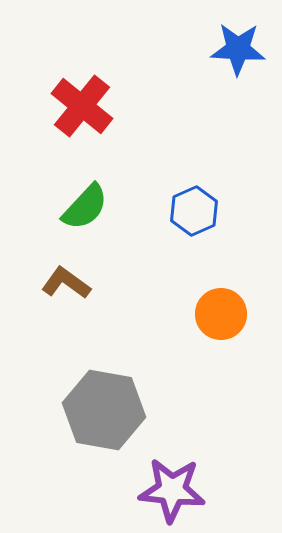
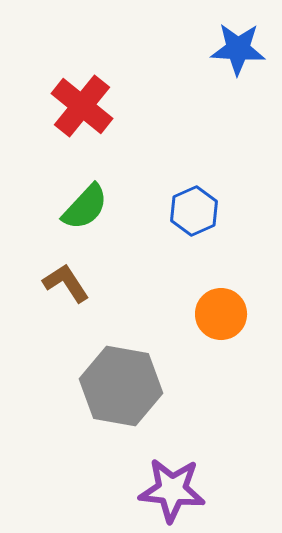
brown L-shape: rotated 21 degrees clockwise
gray hexagon: moved 17 px right, 24 px up
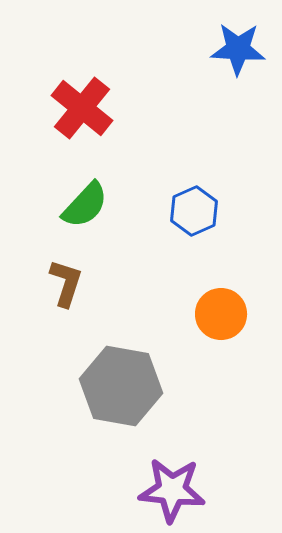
red cross: moved 2 px down
green semicircle: moved 2 px up
brown L-shape: rotated 51 degrees clockwise
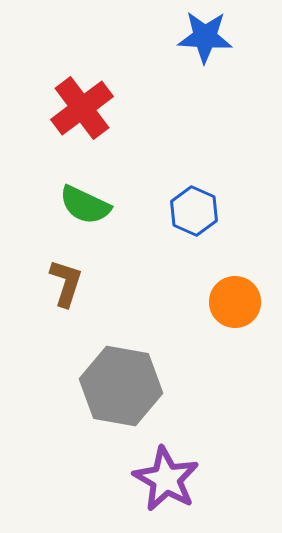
blue star: moved 33 px left, 12 px up
red cross: rotated 14 degrees clockwise
green semicircle: rotated 72 degrees clockwise
blue hexagon: rotated 12 degrees counterclockwise
orange circle: moved 14 px right, 12 px up
purple star: moved 6 px left, 11 px up; rotated 24 degrees clockwise
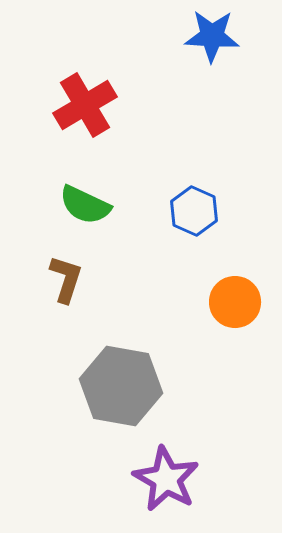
blue star: moved 7 px right, 1 px up
red cross: moved 3 px right, 3 px up; rotated 6 degrees clockwise
brown L-shape: moved 4 px up
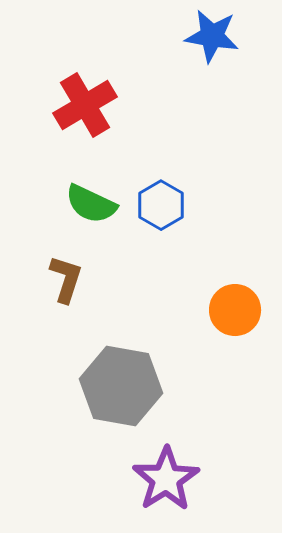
blue star: rotated 6 degrees clockwise
green semicircle: moved 6 px right, 1 px up
blue hexagon: moved 33 px left, 6 px up; rotated 6 degrees clockwise
orange circle: moved 8 px down
purple star: rotated 10 degrees clockwise
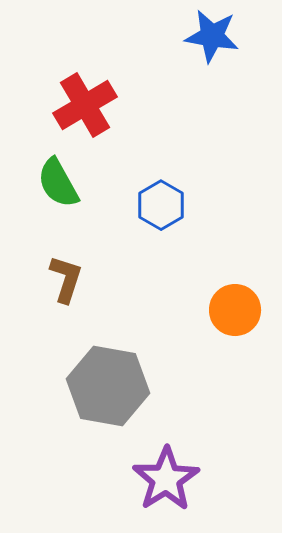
green semicircle: moved 33 px left, 21 px up; rotated 36 degrees clockwise
gray hexagon: moved 13 px left
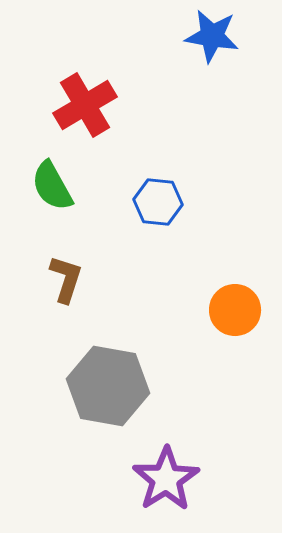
green semicircle: moved 6 px left, 3 px down
blue hexagon: moved 3 px left, 3 px up; rotated 24 degrees counterclockwise
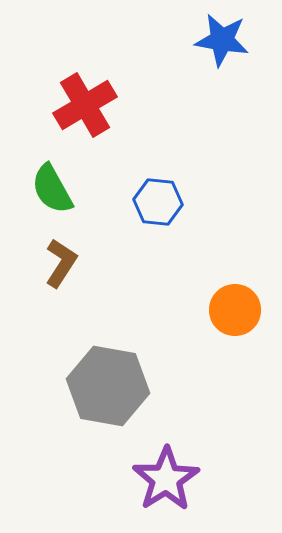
blue star: moved 10 px right, 4 px down
green semicircle: moved 3 px down
brown L-shape: moved 5 px left, 16 px up; rotated 15 degrees clockwise
